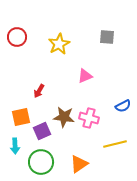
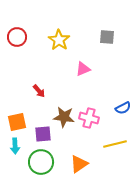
yellow star: moved 4 px up; rotated 10 degrees counterclockwise
pink triangle: moved 2 px left, 7 px up
red arrow: rotated 72 degrees counterclockwise
blue semicircle: moved 2 px down
orange square: moved 4 px left, 5 px down
purple square: moved 1 px right, 3 px down; rotated 18 degrees clockwise
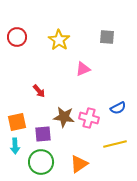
blue semicircle: moved 5 px left
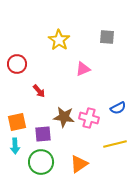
red circle: moved 27 px down
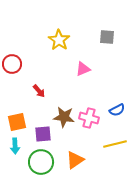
red circle: moved 5 px left
blue semicircle: moved 1 px left, 2 px down
orange triangle: moved 4 px left, 4 px up
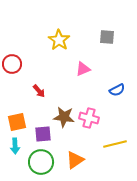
blue semicircle: moved 20 px up
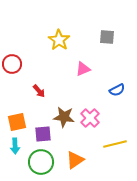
pink cross: moved 1 px right; rotated 30 degrees clockwise
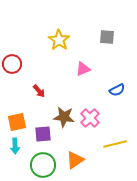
green circle: moved 2 px right, 3 px down
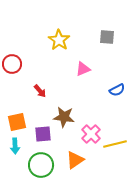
red arrow: moved 1 px right
pink cross: moved 1 px right, 16 px down
green circle: moved 2 px left
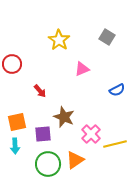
gray square: rotated 28 degrees clockwise
pink triangle: moved 1 px left
brown star: rotated 15 degrees clockwise
green circle: moved 7 px right, 1 px up
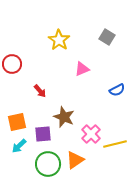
cyan arrow: moved 4 px right; rotated 49 degrees clockwise
